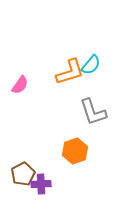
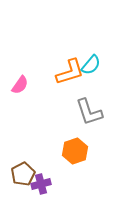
gray L-shape: moved 4 px left
purple cross: rotated 12 degrees counterclockwise
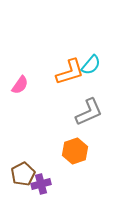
gray L-shape: rotated 96 degrees counterclockwise
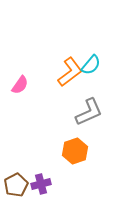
orange L-shape: rotated 20 degrees counterclockwise
brown pentagon: moved 7 px left, 11 px down
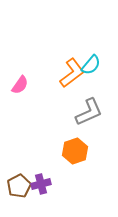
orange L-shape: moved 2 px right, 1 px down
brown pentagon: moved 3 px right, 1 px down
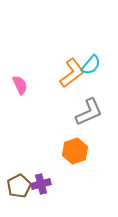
pink semicircle: rotated 60 degrees counterclockwise
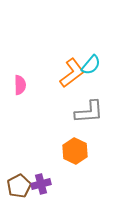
pink semicircle: rotated 24 degrees clockwise
gray L-shape: rotated 20 degrees clockwise
orange hexagon: rotated 15 degrees counterclockwise
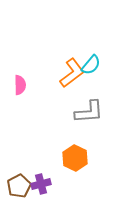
orange hexagon: moved 7 px down
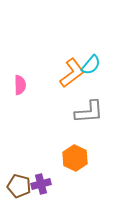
brown pentagon: rotated 30 degrees counterclockwise
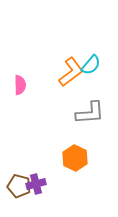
orange L-shape: moved 1 px left, 1 px up
gray L-shape: moved 1 px right, 1 px down
purple cross: moved 5 px left
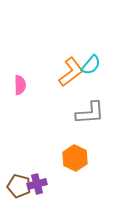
purple cross: moved 1 px right
